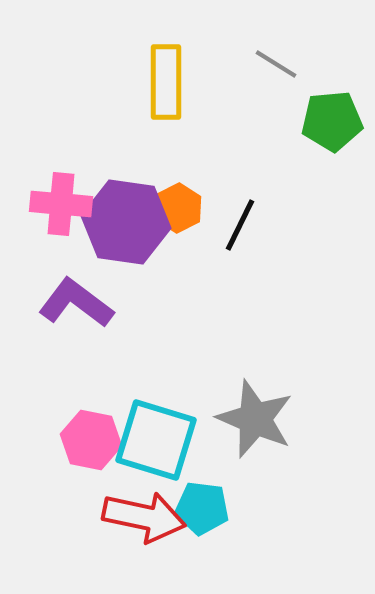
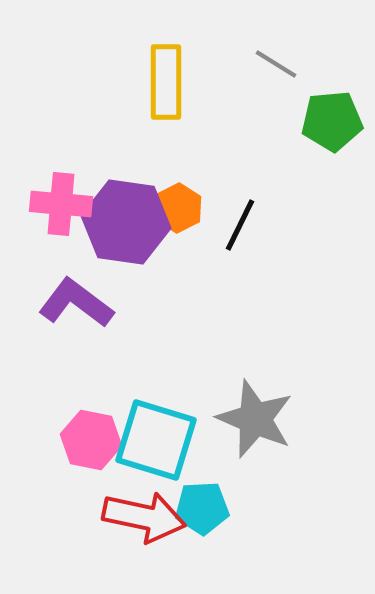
cyan pentagon: rotated 10 degrees counterclockwise
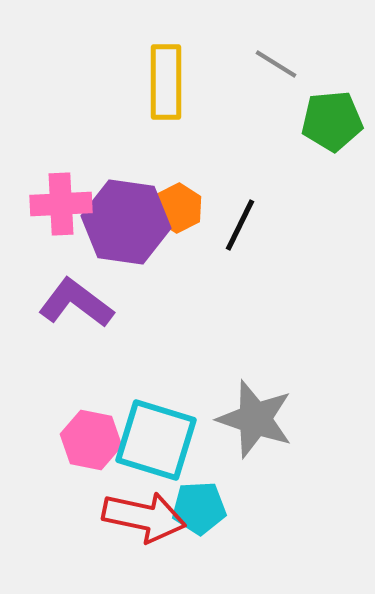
pink cross: rotated 8 degrees counterclockwise
gray star: rotated 4 degrees counterclockwise
cyan pentagon: moved 3 px left
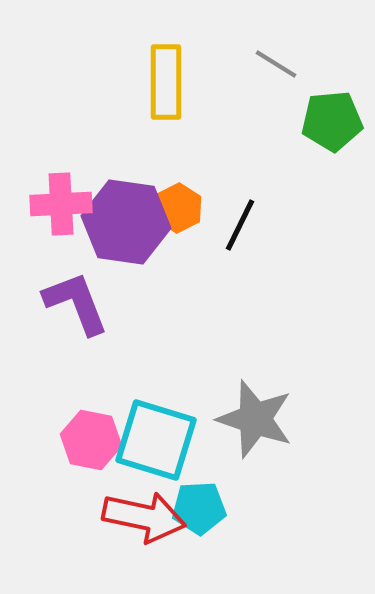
purple L-shape: rotated 32 degrees clockwise
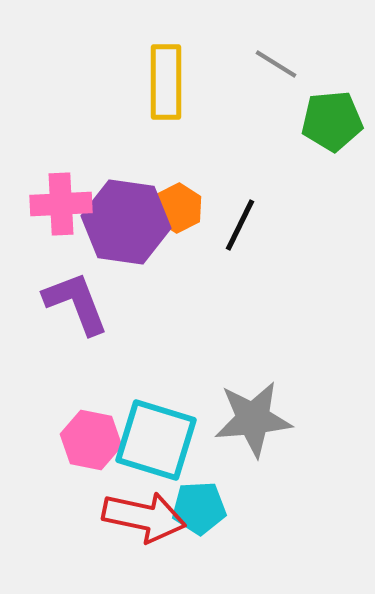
gray star: moved 2 px left; rotated 24 degrees counterclockwise
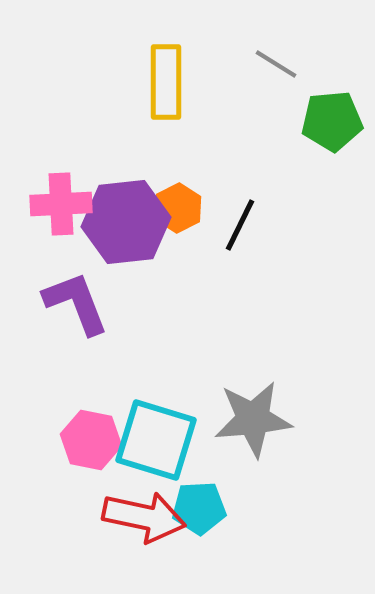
purple hexagon: rotated 14 degrees counterclockwise
